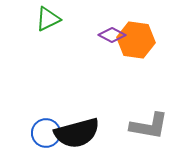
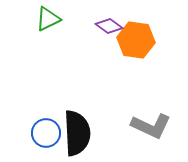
purple diamond: moved 3 px left, 9 px up; rotated 8 degrees clockwise
gray L-shape: moved 2 px right; rotated 15 degrees clockwise
black semicircle: rotated 78 degrees counterclockwise
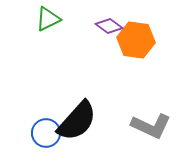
black semicircle: moved 12 px up; rotated 45 degrees clockwise
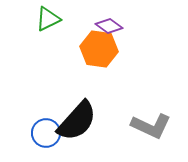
orange hexagon: moved 37 px left, 9 px down
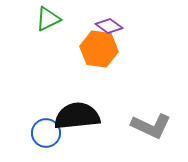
black semicircle: moved 5 px up; rotated 138 degrees counterclockwise
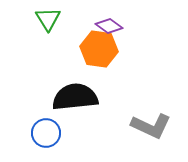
green triangle: rotated 36 degrees counterclockwise
black semicircle: moved 2 px left, 19 px up
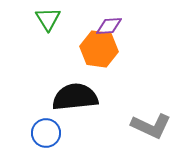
purple diamond: rotated 40 degrees counterclockwise
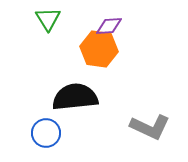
gray L-shape: moved 1 px left, 1 px down
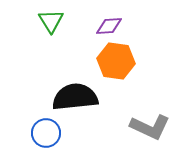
green triangle: moved 3 px right, 2 px down
orange hexagon: moved 17 px right, 12 px down
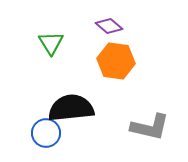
green triangle: moved 22 px down
purple diamond: rotated 44 degrees clockwise
black semicircle: moved 4 px left, 11 px down
gray L-shape: rotated 12 degrees counterclockwise
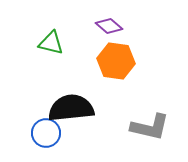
green triangle: rotated 44 degrees counterclockwise
